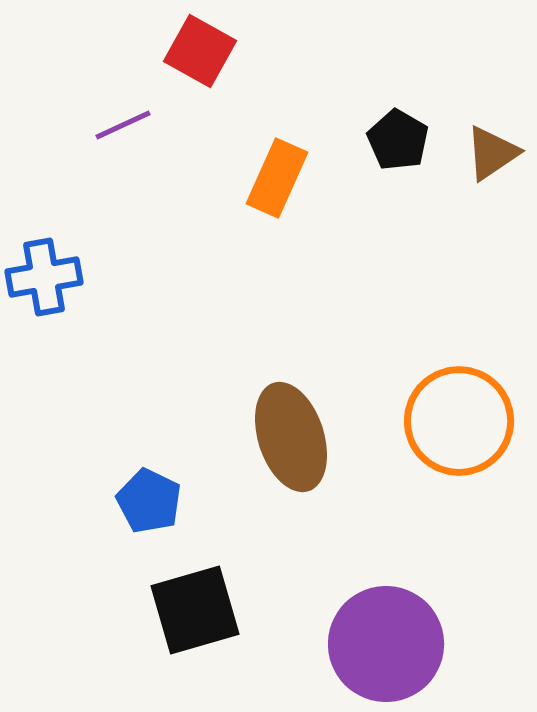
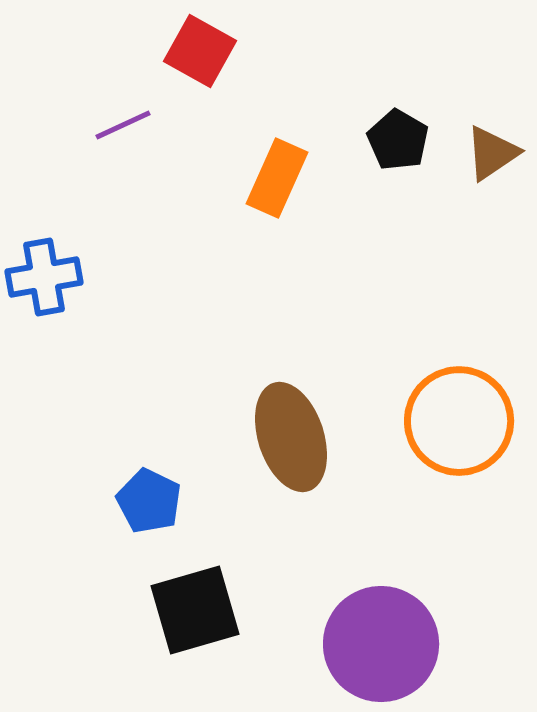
purple circle: moved 5 px left
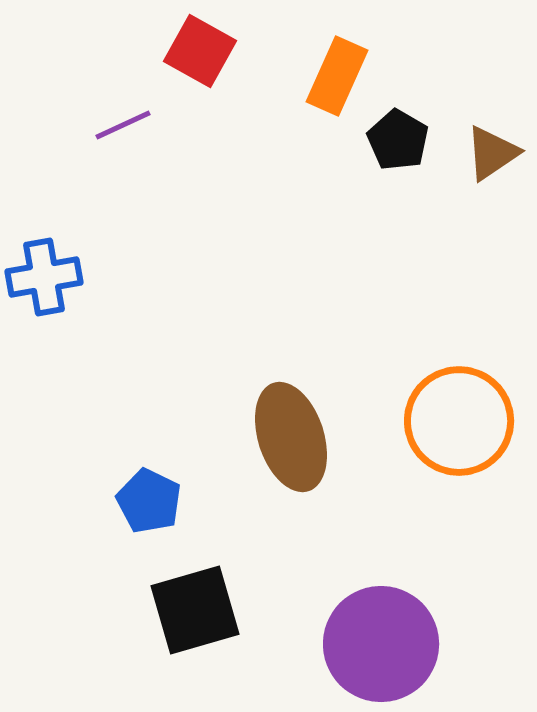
orange rectangle: moved 60 px right, 102 px up
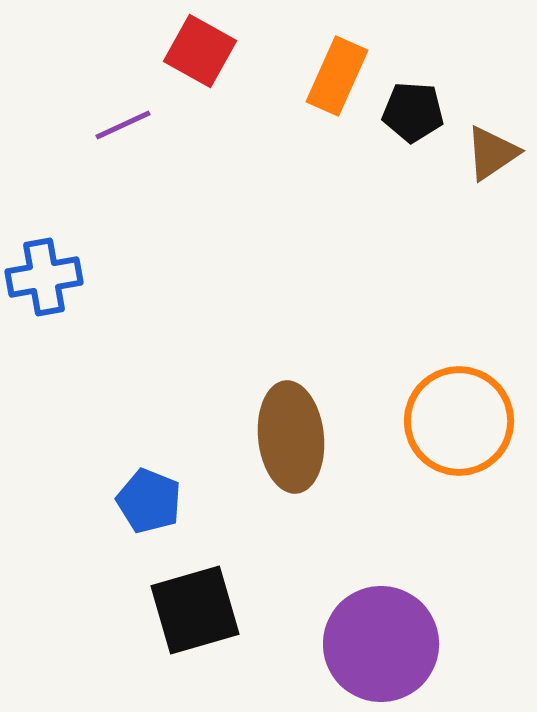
black pentagon: moved 15 px right, 28 px up; rotated 26 degrees counterclockwise
brown ellipse: rotated 12 degrees clockwise
blue pentagon: rotated 4 degrees counterclockwise
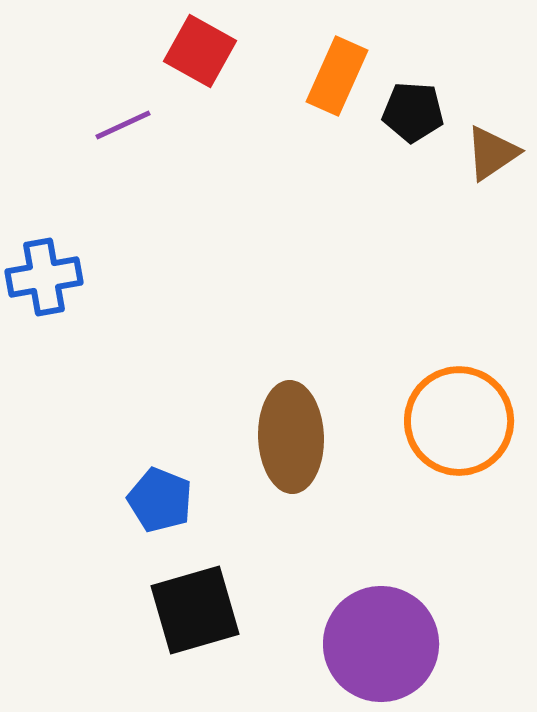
brown ellipse: rotated 4 degrees clockwise
blue pentagon: moved 11 px right, 1 px up
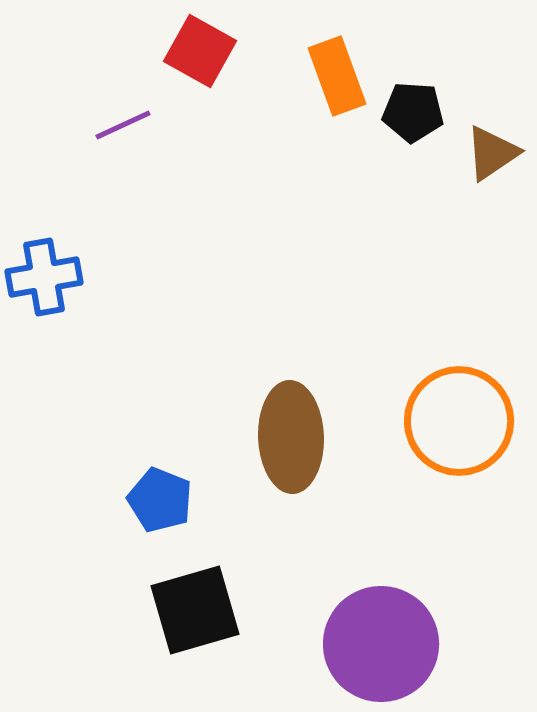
orange rectangle: rotated 44 degrees counterclockwise
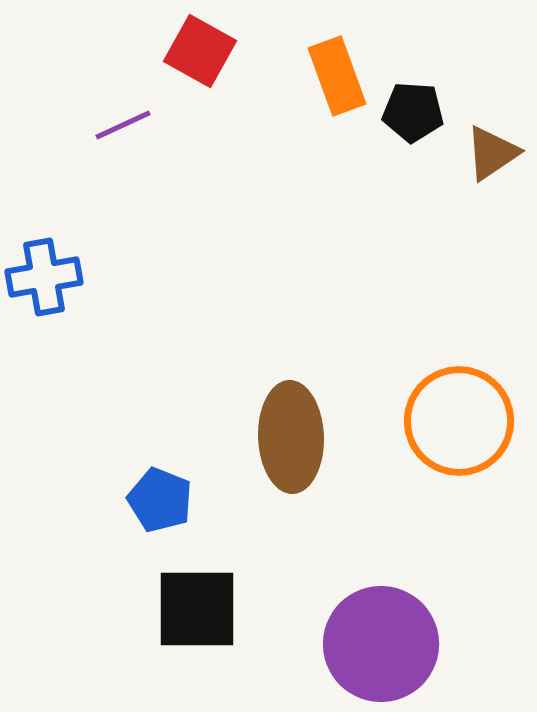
black square: moved 2 px right, 1 px up; rotated 16 degrees clockwise
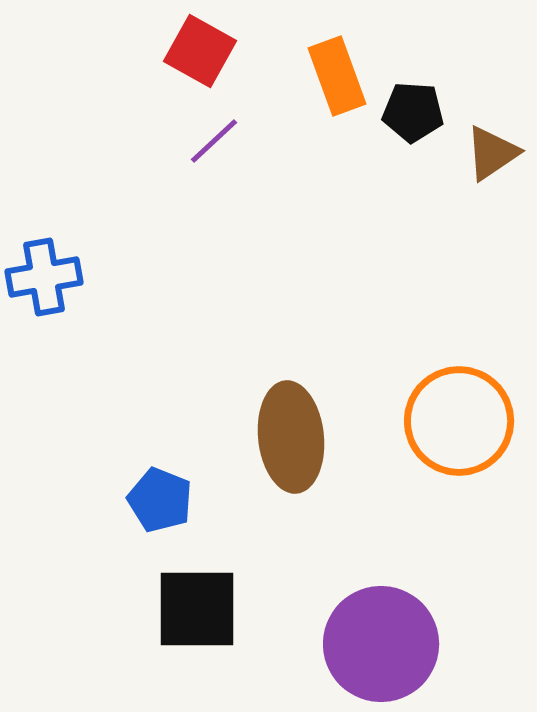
purple line: moved 91 px right, 16 px down; rotated 18 degrees counterclockwise
brown ellipse: rotated 4 degrees counterclockwise
